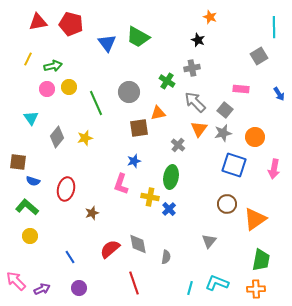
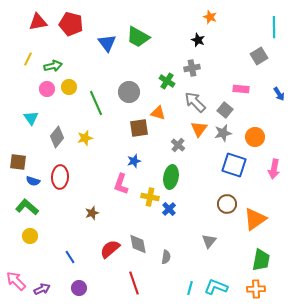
orange triangle at (158, 113): rotated 28 degrees clockwise
red ellipse at (66, 189): moved 6 px left, 12 px up; rotated 10 degrees counterclockwise
cyan L-shape at (217, 283): moved 1 px left, 4 px down
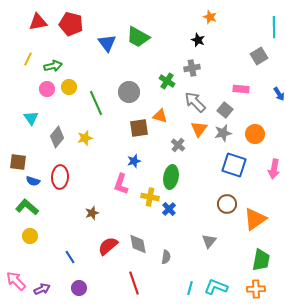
orange triangle at (158, 113): moved 2 px right, 3 px down
orange circle at (255, 137): moved 3 px up
red semicircle at (110, 249): moved 2 px left, 3 px up
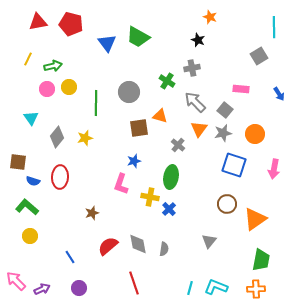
green line at (96, 103): rotated 25 degrees clockwise
gray semicircle at (166, 257): moved 2 px left, 8 px up
